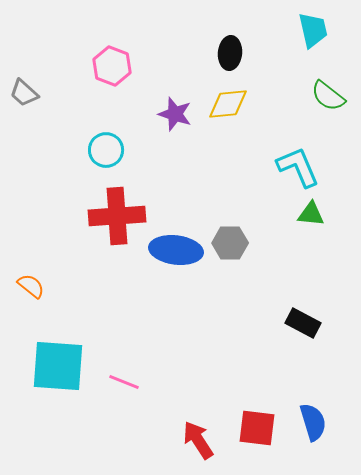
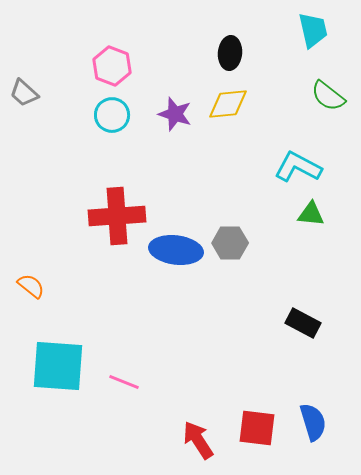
cyan circle: moved 6 px right, 35 px up
cyan L-shape: rotated 39 degrees counterclockwise
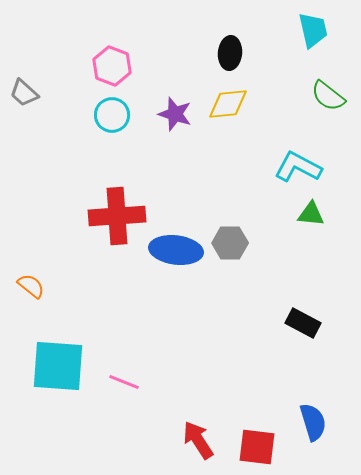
red square: moved 19 px down
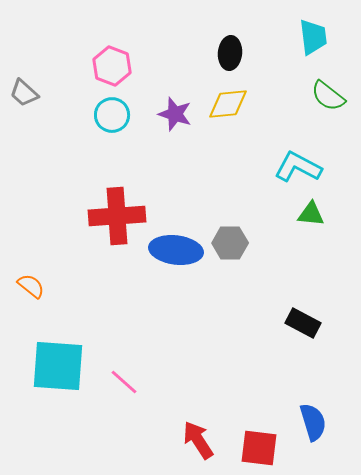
cyan trapezoid: moved 7 px down; rotated 6 degrees clockwise
pink line: rotated 20 degrees clockwise
red square: moved 2 px right, 1 px down
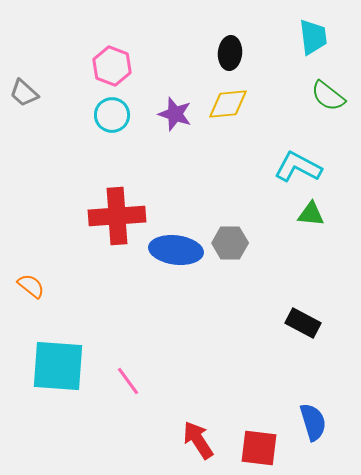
pink line: moved 4 px right, 1 px up; rotated 12 degrees clockwise
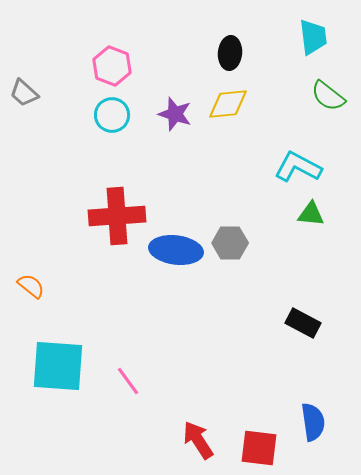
blue semicircle: rotated 9 degrees clockwise
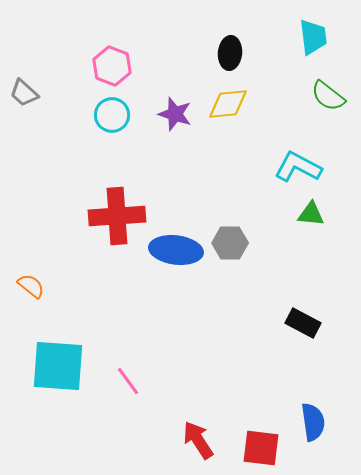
red square: moved 2 px right
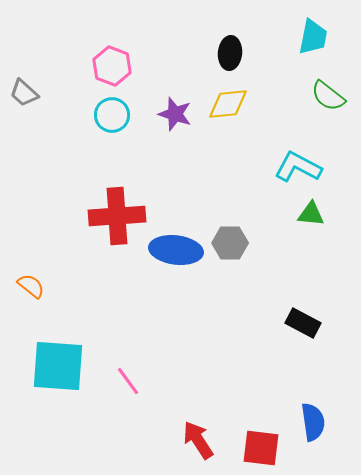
cyan trapezoid: rotated 18 degrees clockwise
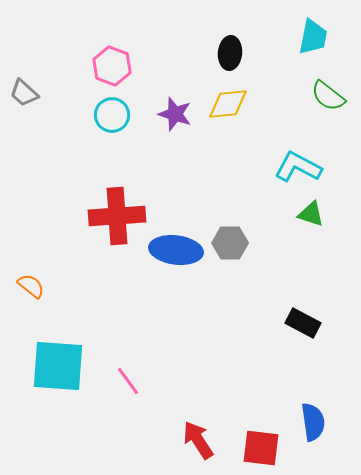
green triangle: rotated 12 degrees clockwise
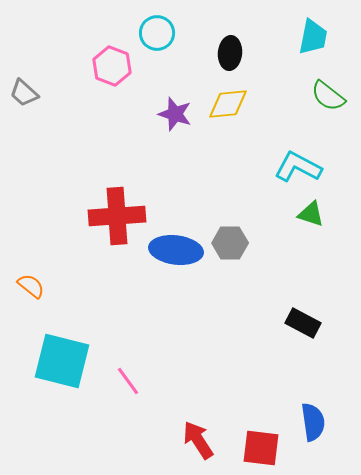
cyan circle: moved 45 px right, 82 px up
cyan square: moved 4 px right, 5 px up; rotated 10 degrees clockwise
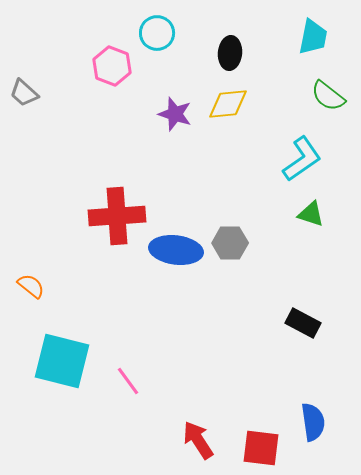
cyan L-shape: moved 4 px right, 8 px up; rotated 117 degrees clockwise
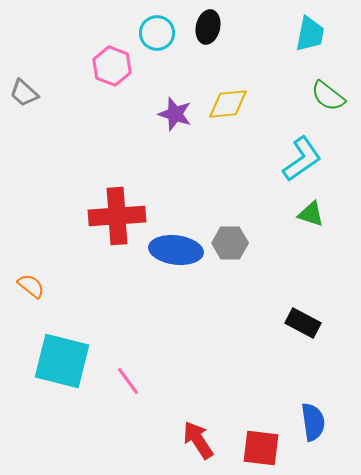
cyan trapezoid: moved 3 px left, 3 px up
black ellipse: moved 22 px left, 26 px up; rotated 8 degrees clockwise
